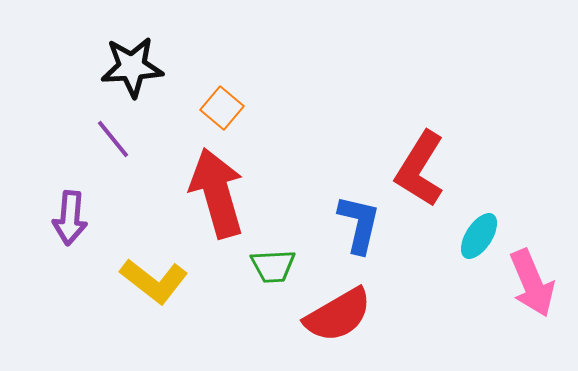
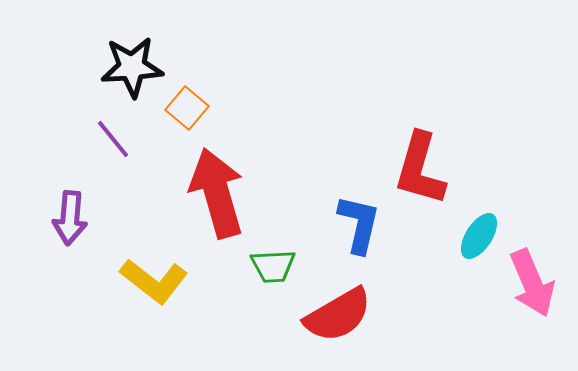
orange square: moved 35 px left
red L-shape: rotated 16 degrees counterclockwise
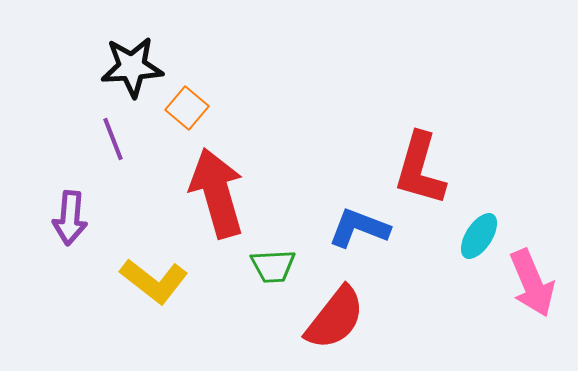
purple line: rotated 18 degrees clockwise
blue L-shape: moved 4 px down; rotated 82 degrees counterclockwise
red semicircle: moved 3 px left, 3 px down; rotated 22 degrees counterclockwise
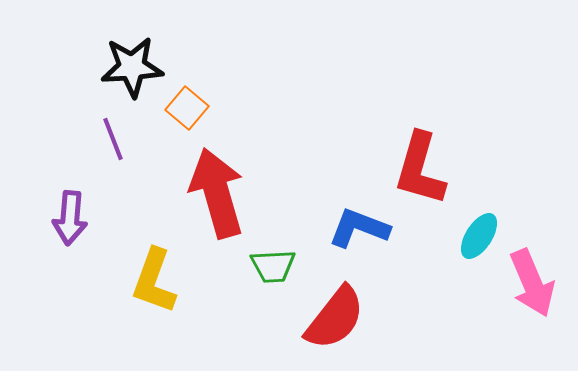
yellow L-shape: rotated 72 degrees clockwise
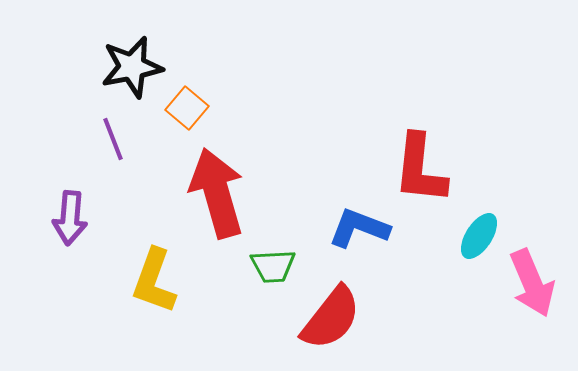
black star: rotated 8 degrees counterclockwise
red L-shape: rotated 10 degrees counterclockwise
red semicircle: moved 4 px left
